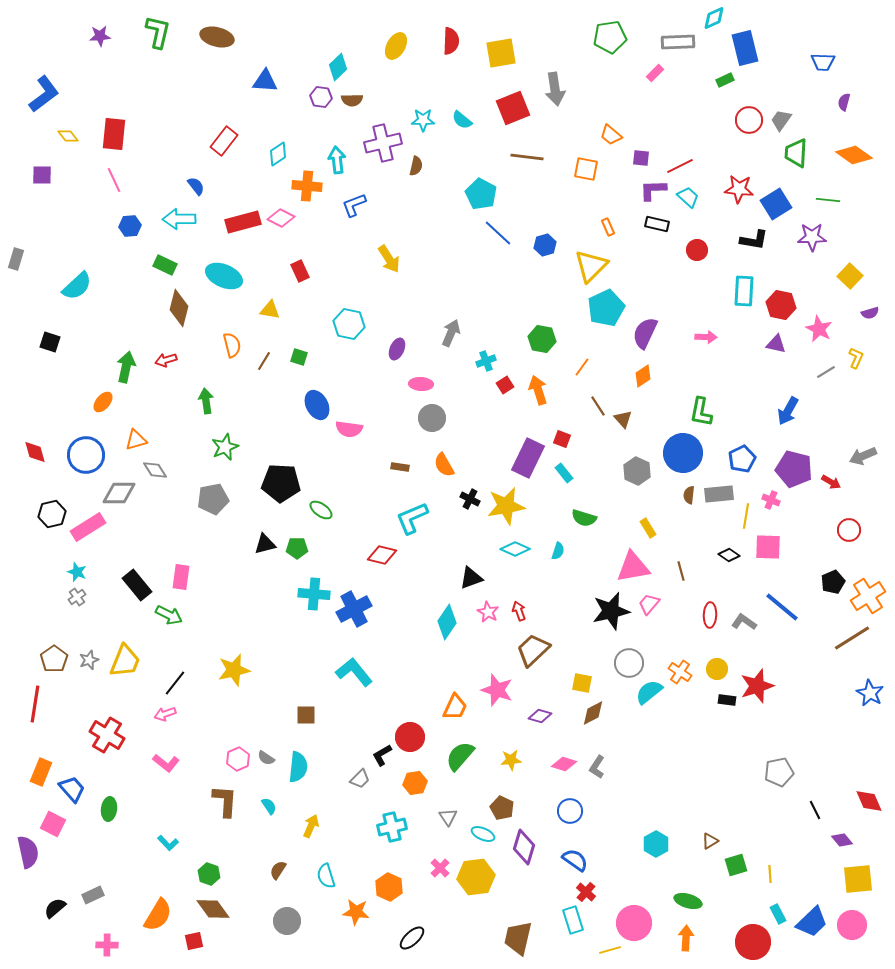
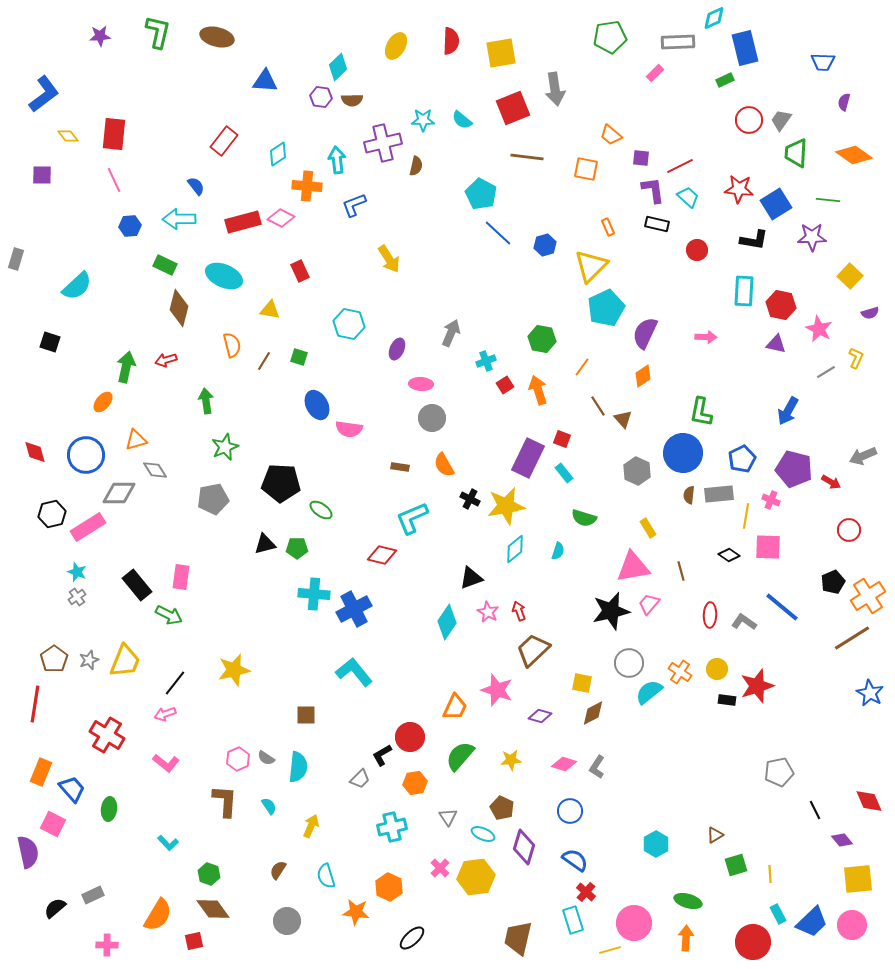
purple L-shape at (653, 190): rotated 84 degrees clockwise
cyan diamond at (515, 549): rotated 64 degrees counterclockwise
brown triangle at (710, 841): moved 5 px right, 6 px up
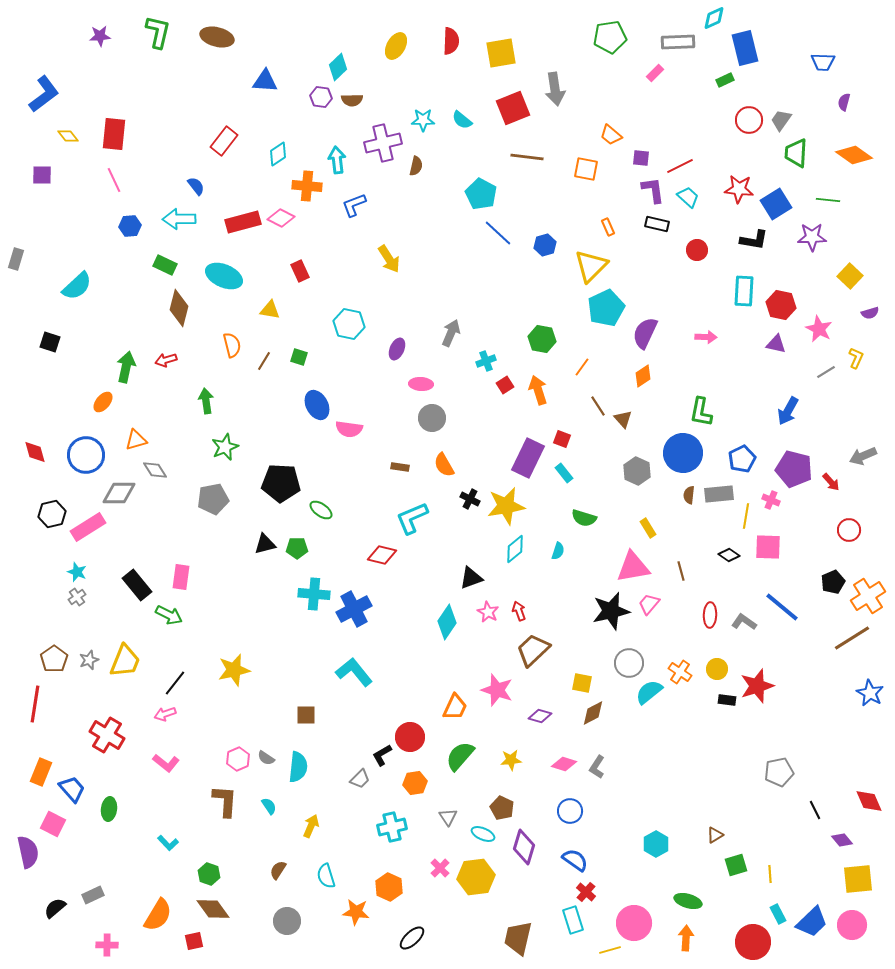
red arrow at (831, 482): rotated 18 degrees clockwise
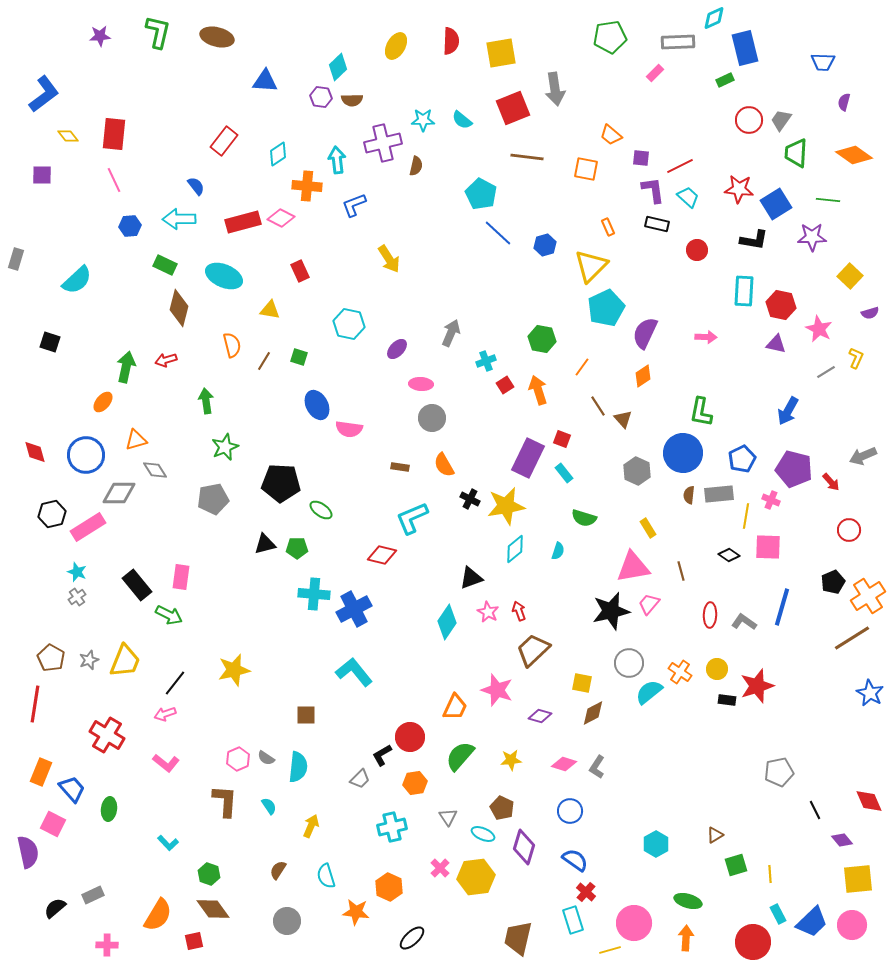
cyan semicircle at (77, 286): moved 6 px up
purple ellipse at (397, 349): rotated 20 degrees clockwise
blue line at (782, 607): rotated 66 degrees clockwise
brown pentagon at (54, 659): moved 3 px left, 1 px up; rotated 8 degrees counterclockwise
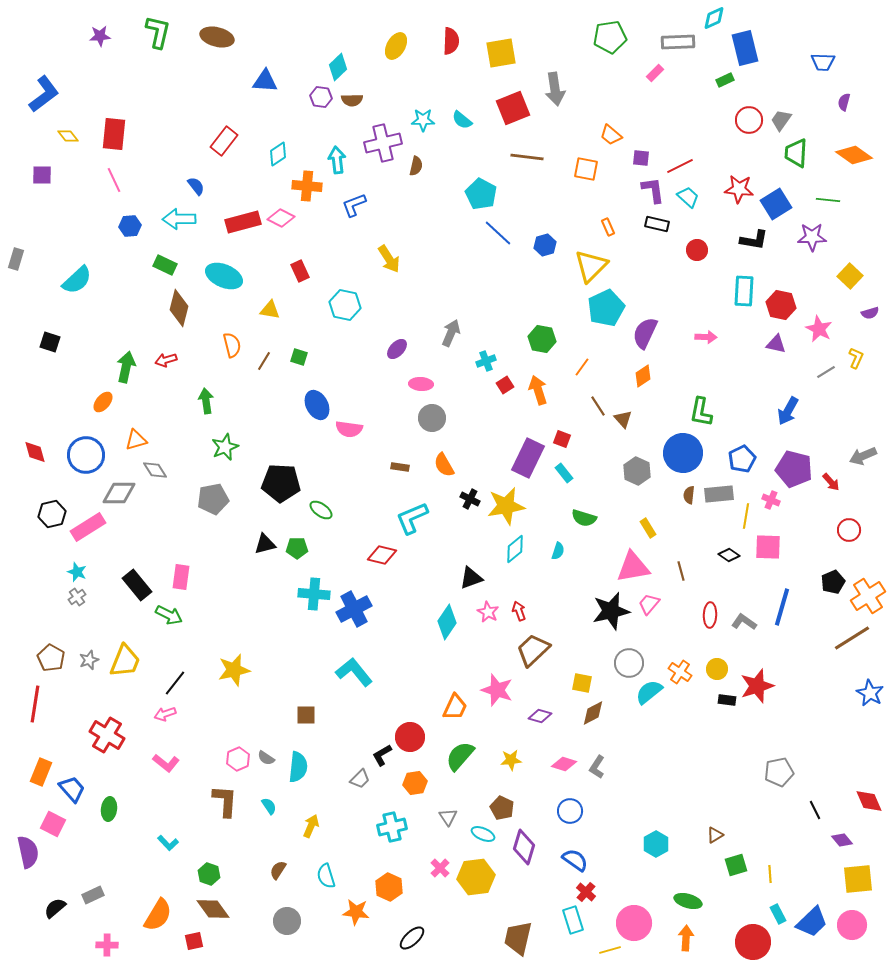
cyan hexagon at (349, 324): moved 4 px left, 19 px up
